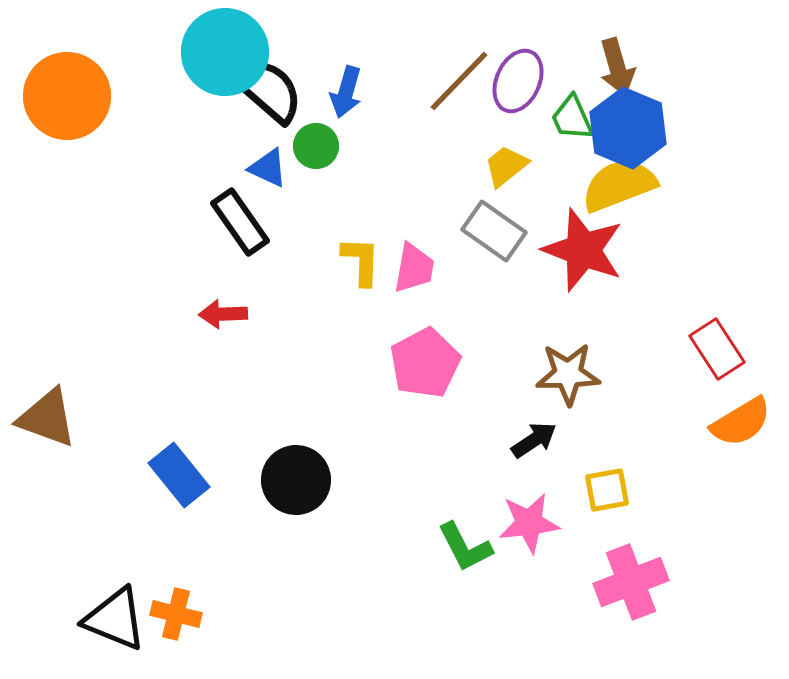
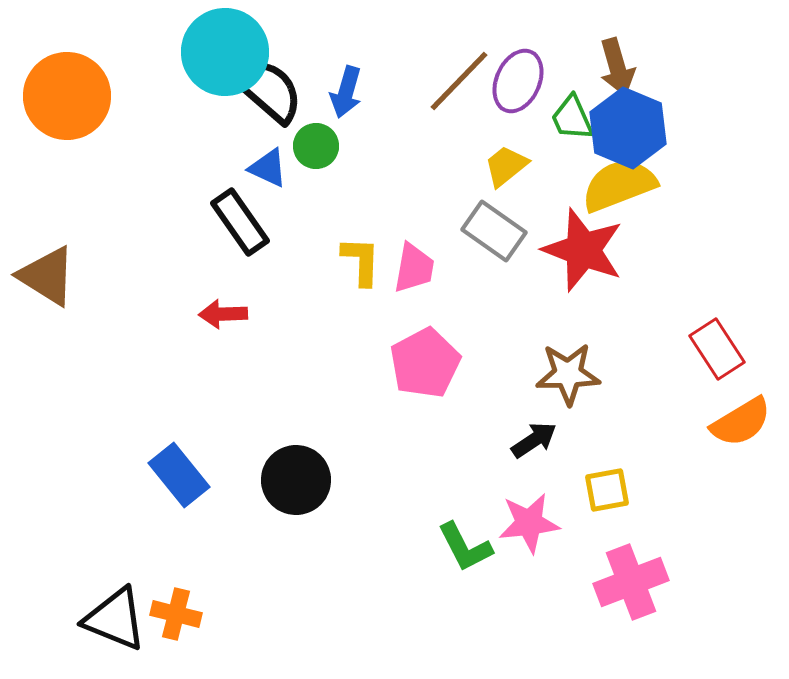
brown triangle: moved 142 px up; rotated 12 degrees clockwise
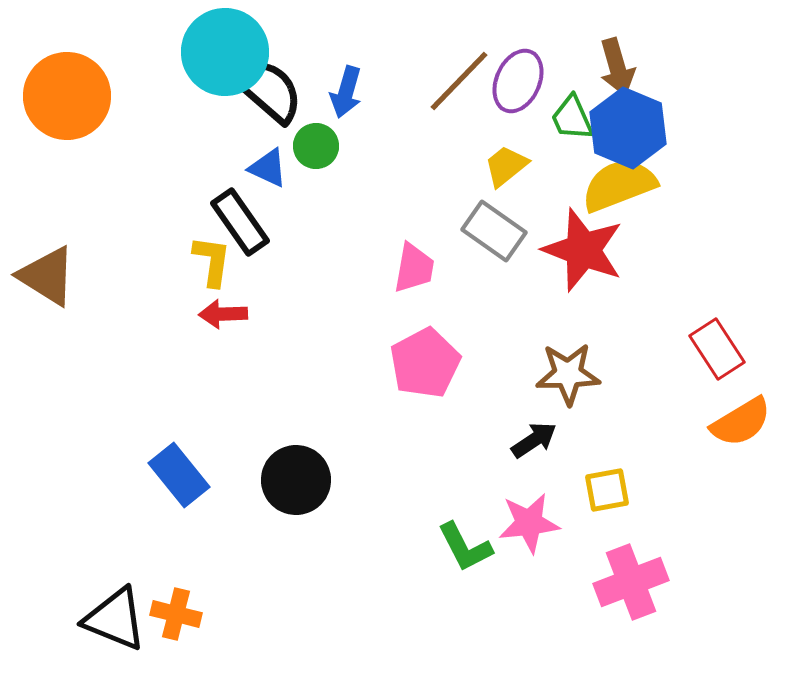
yellow L-shape: moved 149 px left; rotated 6 degrees clockwise
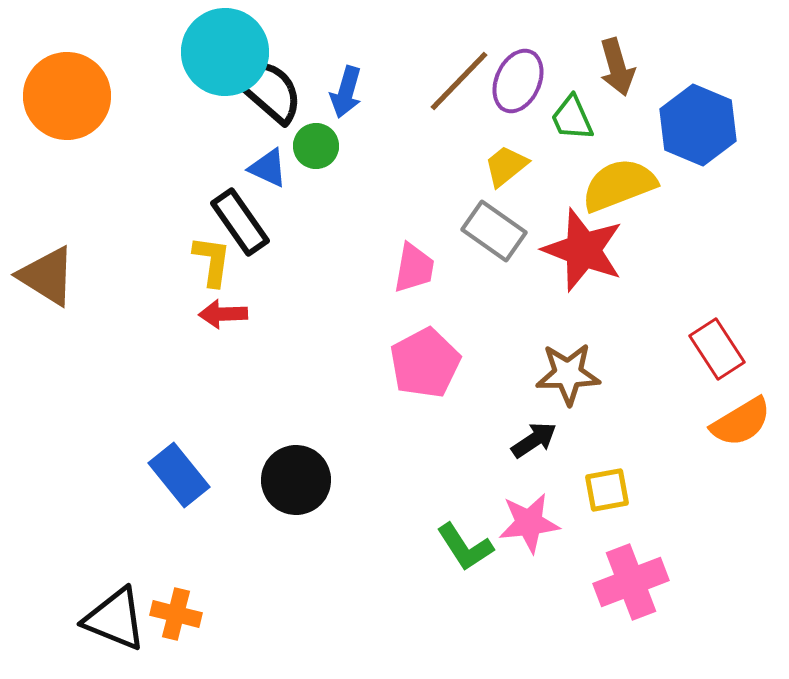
blue hexagon: moved 70 px right, 3 px up
green L-shape: rotated 6 degrees counterclockwise
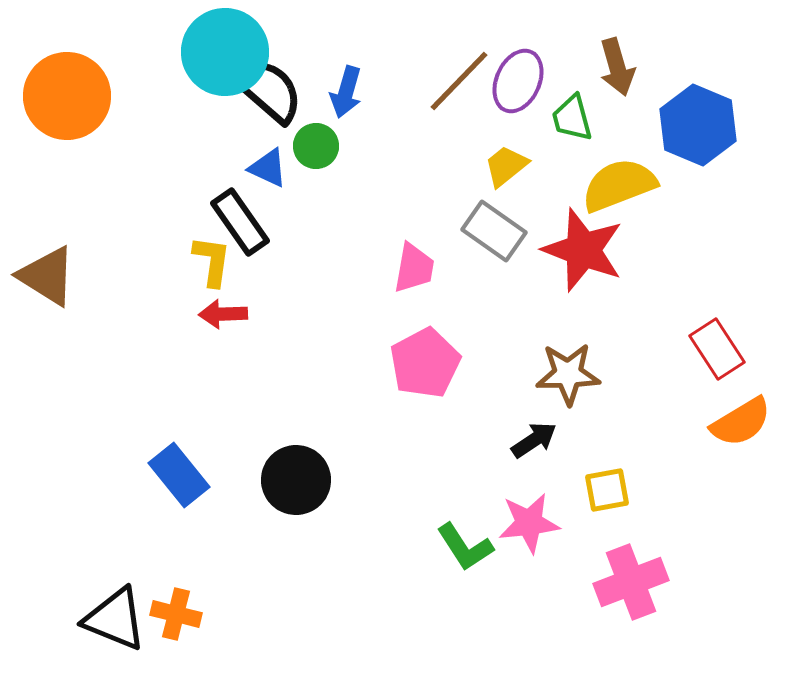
green trapezoid: rotated 9 degrees clockwise
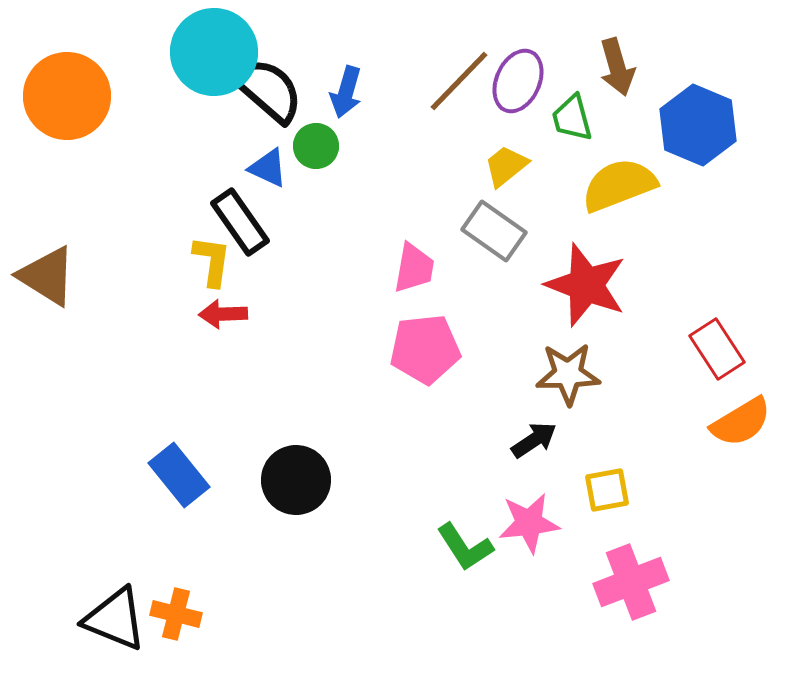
cyan circle: moved 11 px left
red star: moved 3 px right, 35 px down
pink pentagon: moved 14 px up; rotated 22 degrees clockwise
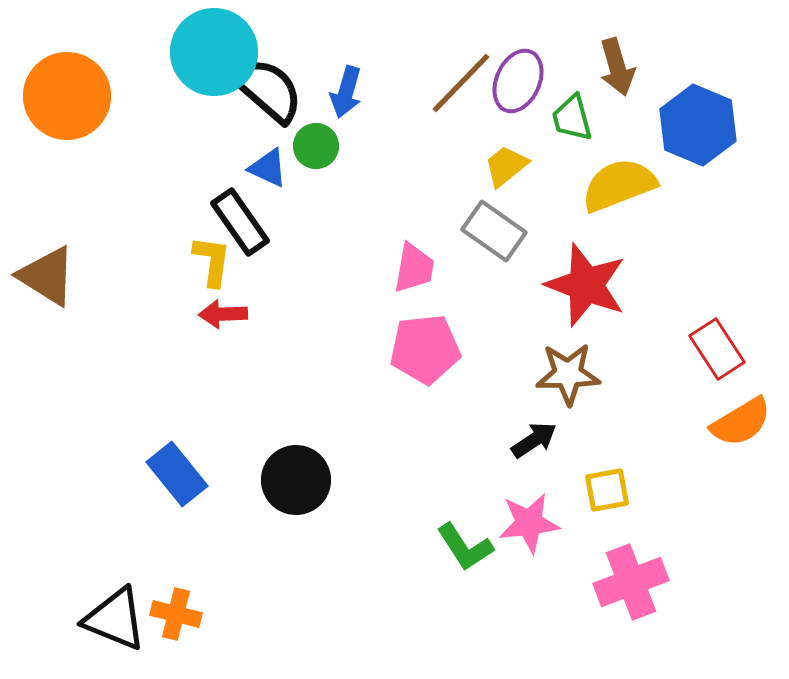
brown line: moved 2 px right, 2 px down
blue rectangle: moved 2 px left, 1 px up
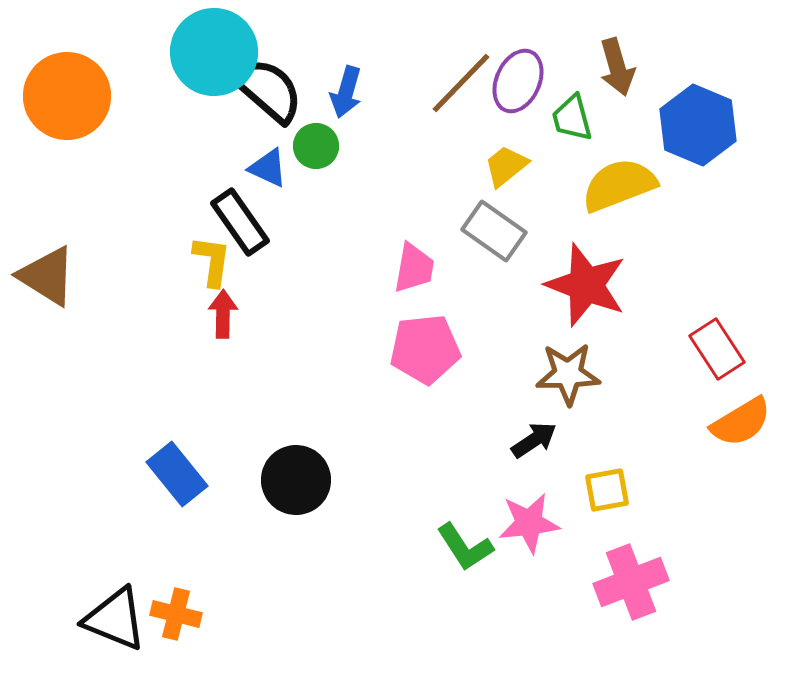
red arrow: rotated 93 degrees clockwise
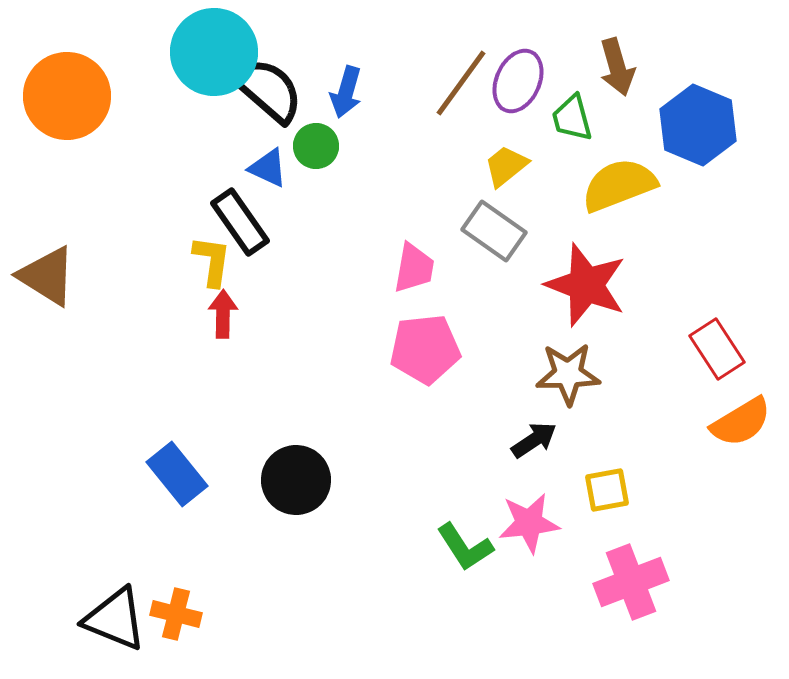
brown line: rotated 8 degrees counterclockwise
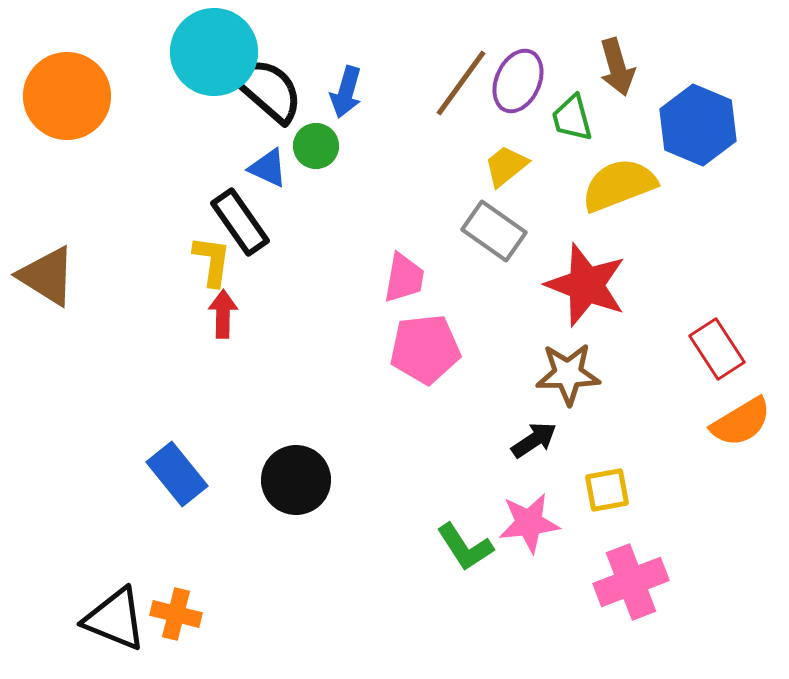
pink trapezoid: moved 10 px left, 10 px down
